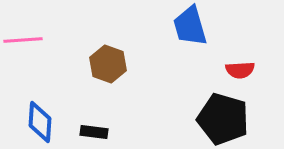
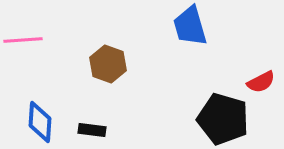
red semicircle: moved 21 px right, 12 px down; rotated 24 degrees counterclockwise
black rectangle: moved 2 px left, 2 px up
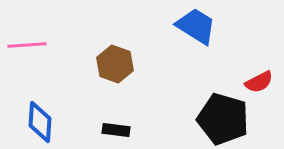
blue trapezoid: moved 6 px right; rotated 138 degrees clockwise
pink line: moved 4 px right, 5 px down
brown hexagon: moved 7 px right
red semicircle: moved 2 px left
black rectangle: moved 24 px right
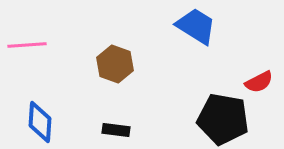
black pentagon: rotated 6 degrees counterclockwise
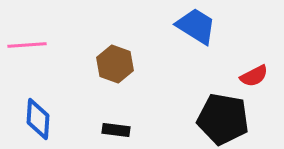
red semicircle: moved 5 px left, 6 px up
blue diamond: moved 2 px left, 3 px up
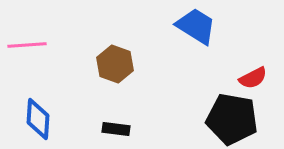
red semicircle: moved 1 px left, 2 px down
black pentagon: moved 9 px right
black rectangle: moved 1 px up
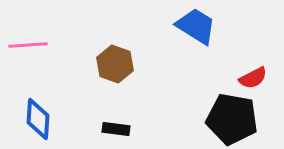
pink line: moved 1 px right
